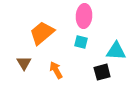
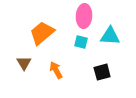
cyan triangle: moved 6 px left, 15 px up
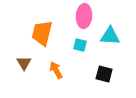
orange trapezoid: rotated 36 degrees counterclockwise
cyan square: moved 1 px left, 3 px down
black square: moved 2 px right, 2 px down; rotated 30 degrees clockwise
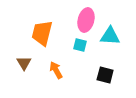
pink ellipse: moved 2 px right, 4 px down; rotated 10 degrees clockwise
black square: moved 1 px right, 1 px down
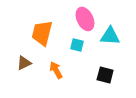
pink ellipse: moved 1 px left, 1 px up; rotated 40 degrees counterclockwise
cyan square: moved 3 px left
brown triangle: rotated 35 degrees clockwise
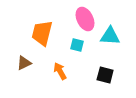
orange arrow: moved 4 px right, 1 px down
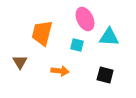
cyan triangle: moved 1 px left, 1 px down
brown triangle: moved 4 px left, 1 px up; rotated 35 degrees counterclockwise
orange arrow: rotated 126 degrees clockwise
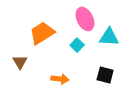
orange trapezoid: rotated 44 degrees clockwise
cyan square: rotated 32 degrees clockwise
orange arrow: moved 8 px down
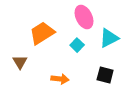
pink ellipse: moved 1 px left, 2 px up
cyan triangle: moved 1 px down; rotated 30 degrees counterclockwise
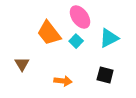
pink ellipse: moved 4 px left; rotated 10 degrees counterclockwise
orange trapezoid: moved 7 px right; rotated 96 degrees counterclockwise
cyan square: moved 1 px left, 4 px up
brown triangle: moved 2 px right, 2 px down
orange arrow: moved 3 px right, 2 px down
